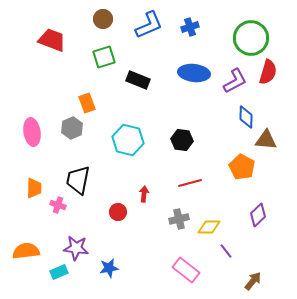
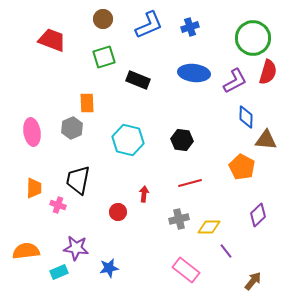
green circle: moved 2 px right
orange rectangle: rotated 18 degrees clockwise
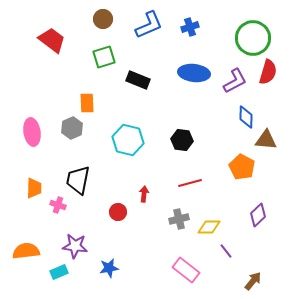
red trapezoid: rotated 16 degrees clockwise
purple star: moved 1 px left, 2 px up
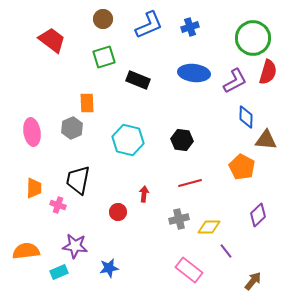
pink rectangle: moved 3 px right
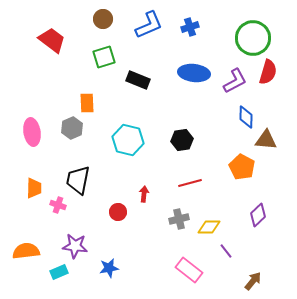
black hexagon: rotated 15 degrees counterclockwise
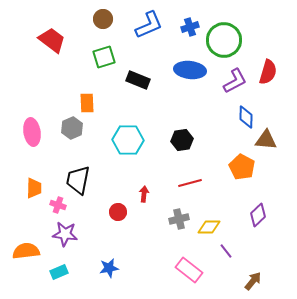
green circle: moved 29 px left, 2 px down
blue ellipse: moved 4 px left, 3 px up
cyan hexagon: rotated 12 degrees counterclockwise
purple star: moved 10 px left, 12 px up
